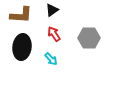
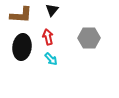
black triangle: rotated 16 degrees counterclockwise
red arrow: moved 6 px left, 3 px down; rotated 21 degrees clockwise
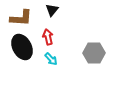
brown L-shape: moved 3 px down
gray hexagon: moved 5 px right, 15 px down
black ellipse: rotated 35 degrees counterclockwise
